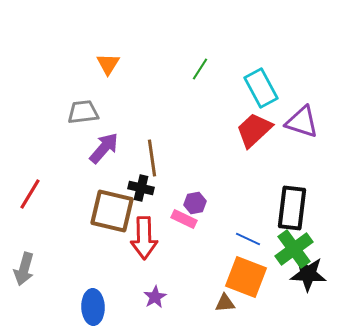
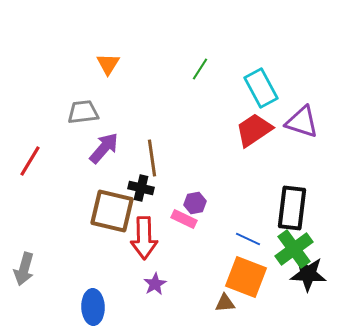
red trapezoid: rotated 9 degrees clockwise
red line: moved 33 px up
purple star: moved 13 px up
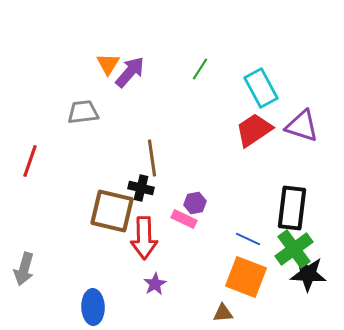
purple triangle: moved 4 px down
purple arrow: moved 26 px right, 76 px up
red line: rotated 12 degrees counterclockwise
brown triangle: moved 2 px left, 10 px down
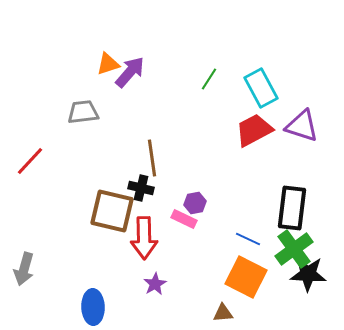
orange triangle: rotated 40 degrees clockwise
green line: moved 9 px right, 10 px down
red trapezoid: rotated 6 degrees clockwise
red line: rotated 24 degrees clockwise
orange square: rotated 6 degrees clockwise
